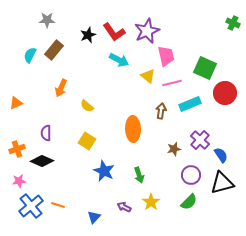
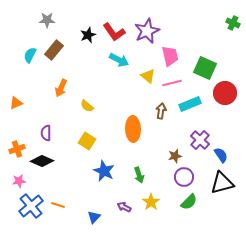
pink trapezoid: moved 4 px right
brown star: moved 1 px right, 7 px down
purple circle: moved 7 px left, 2 px down
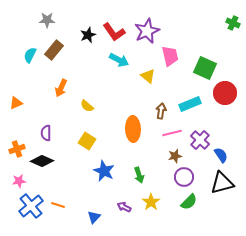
pink line: moved 50 px down
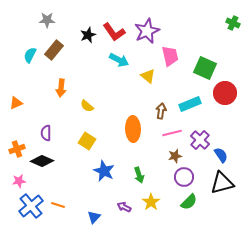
orange arrow: rotated 18 degrees counterclockwise
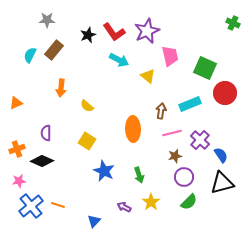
blue triangle: moved 4 px down
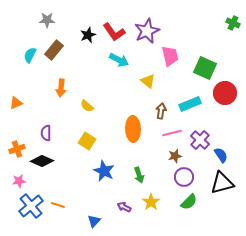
yellow triangle: moved 5 px down
